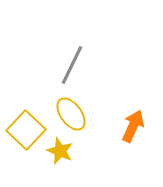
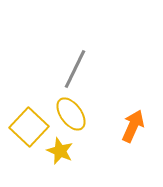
gray line: moved 3 px right, 4 px down
yellow square: moved 3 px right, 3 px up
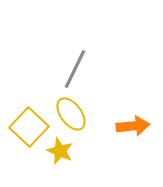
orange arrow: rotated 60 degrees clockwise
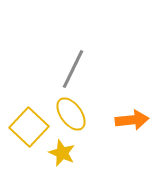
gray line: moved 2 px left
orange arrow: moved 1 px left, 6 px up
yellow star: moved 2 px right, 2 px down
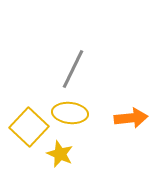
yellow ellipse: moved 1 px left, 1 px up; rotated 48 degrees counterclockwise
orange arrow: moved 1 px left, 2 px up
yellow star: moved 2 px left, 1 px down
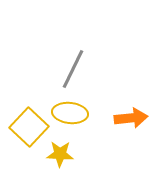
yellow star: rotated 20 degrees counterclockwise
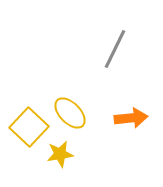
gray line: moved 42 px right, 20 px up
yellow ellipse: rotated 40 degrees clockwise
yellow star: rotated 12 degrees counterclockwise
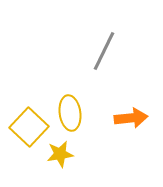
gray line: moved 11 px left, 2 px down
yellow ellipse: rotated 36 degrees clockwise
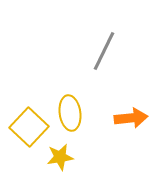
yellow star: moved 3 px down
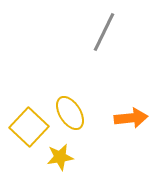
gray line: moved 19 px up
yellow ellipse: rotated 24 degrees counterclockwise
